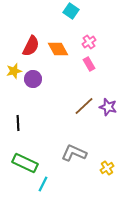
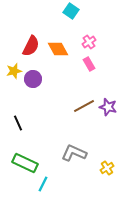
brown line: rotated 15 degrees clockwise
black line: rotated 21 degrees counterclockwise
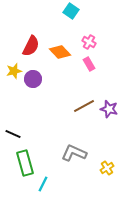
pink cross: rotated 24 degrees counterclockwise
orange diamond: moved 2 px right, 3 px down; rotated 15 degrees counterclockwise
purple star: moved 1 px right, 2 px down
black line: moved 5 px left, 11 px down; rotated 42 degrees counterclockwise
green rectangle: rotated 50 degrees clockwise
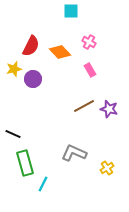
cyan square: rotated 35 degrees counterclockwise
pink rectangle: moved 1 px right, 6 px down
yellow star: moved 2 px up
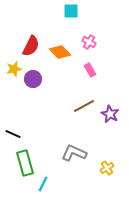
purple star: moved 1 px right, 5 px down; rotated 12 degrees clockwise
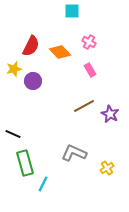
cyan square: moved 1 px right
purple circle: moved 2 px down
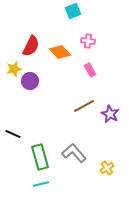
cyan square: moved 1 px right; rotated 21 degrees counterclockwise
pink cross: moved 1 px left, 1 px up; rotated 24 degrees counterclockwise
purple circle: moved 3 px left
gray L-shape: rotated 25 degrees clockwise
green rectangle: moved 15 px right, 6 px up
cyan line: moved 2 px left; rotated 49 degrees clockwise
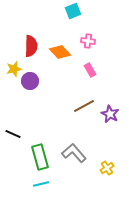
red semicircle: rotated 25 degrees counterclockwise
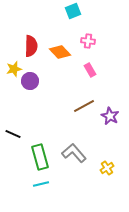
purple star: moved 2 px down
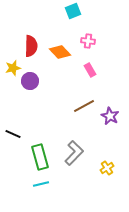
yellow star: moved 1 px left, 1 px up
gray L-shape: rotated 85 degrees clockwise
